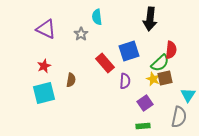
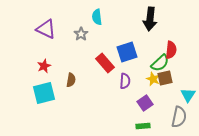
blue square: moved 2 px left, 1 px down
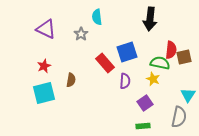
green semicircle: rotated 126 degrees counterclockwise
brown square: moved 19 px right, 21 px up
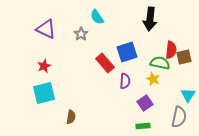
cyan semicircle: rotated 28 degrees counterclockwise
brown semicircle: moved 37 px down
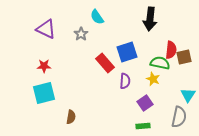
red star: rotated 24 degrees clockwise
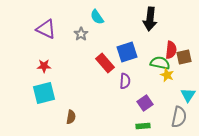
yellow star: moved 14 px right, 4 px up
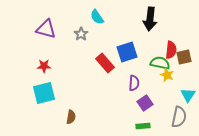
purple triangle: rotated 10 degrees counterclockwise
purple semicircle: moved 9 px right, 2 px down
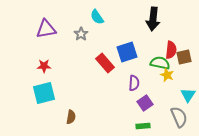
black arrow: moved 3 px right
purple triangle: rotated 25 degrees counterclockwise
gray semicircle: rotated 35 degrees counterclockwise
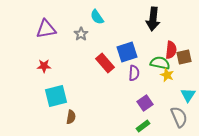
purple semicircle: moved 10 px up
cyan square: moved 12 px right, 3 px down
green rectangle: rotated 32 degrees counterclockwise
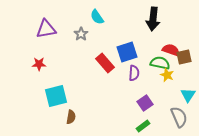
red semicircle: rotated 78 degrees counterclockwise
red star: moved 5 px left, 2 px up
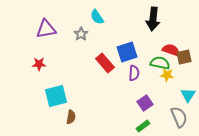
yellow star: rotated 16 degrees counterclockwise
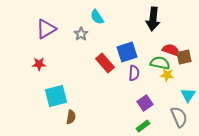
purple triangle: rotated 20 degrees counterclockwise
